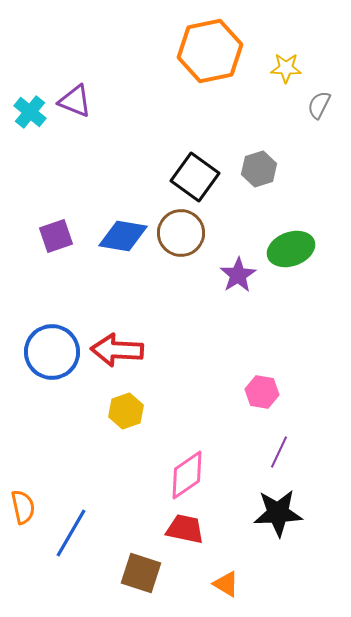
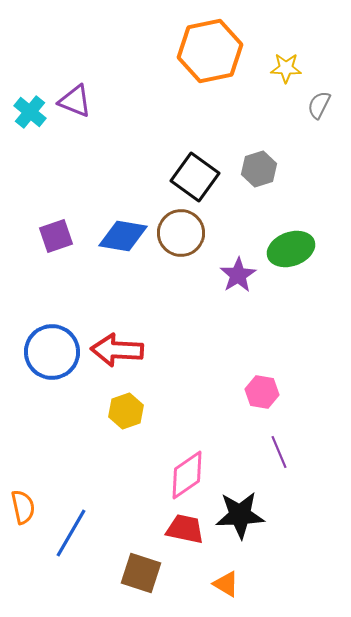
purple line: rotated 48 degrees counterclockwise
black star: moved 38 px left, 2 px down
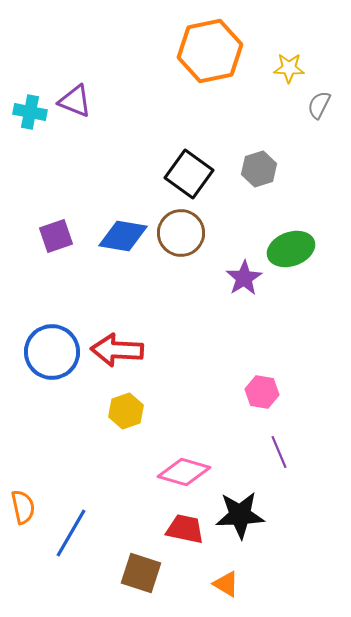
yellow star: moved 3 px right
cyan cross: rotated 28 degrees counterclockwise
black square: moved 6 px left, 3 px up
purple star: moved 6 px right, 3 px down
pink diamond: moved 3 px left, 3 px up; rotated 51 degrees clockwise
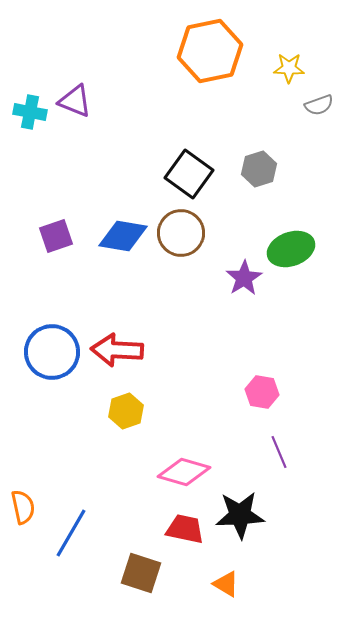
gray semicircle: rotated 136 degrees counterclockwise
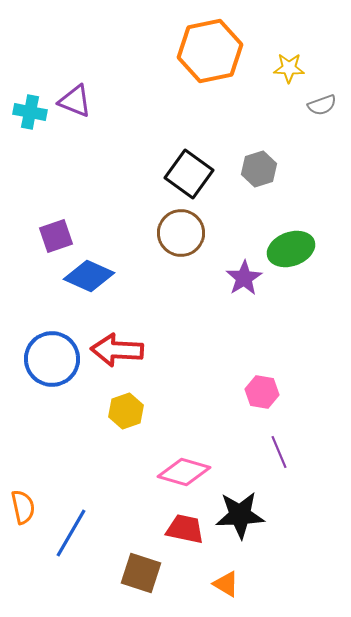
gray semicircle: moved 3 px right
blue diamond: moved 34 px left, 40 px down; rotated 15 degrees clockwise
blue circle: moved 7 px down
